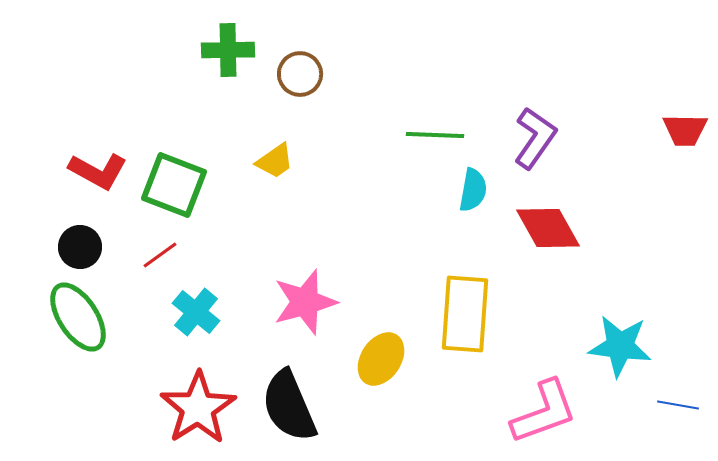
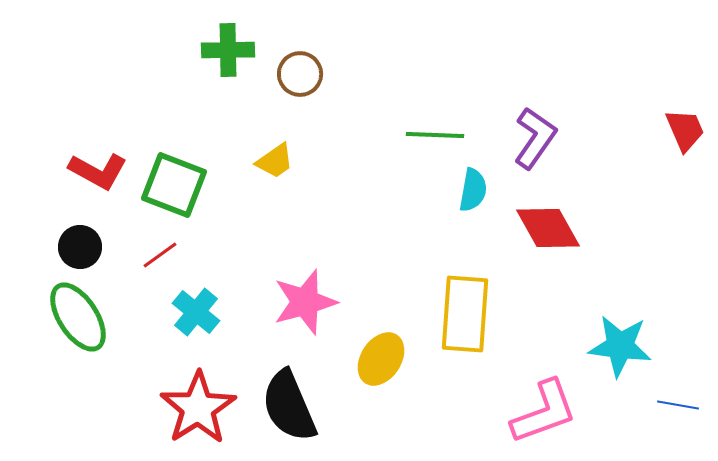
red trapezoid: rotated 114 degrees counterclockwise
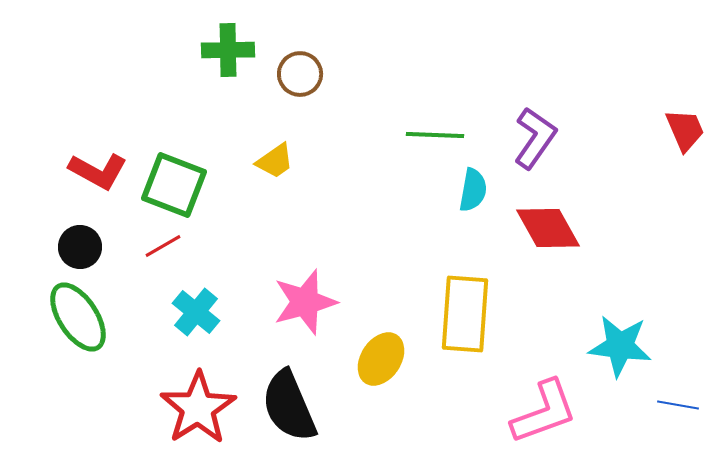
red line: moved 3 px right, 9 px up; rotated 6 degrees clockwise
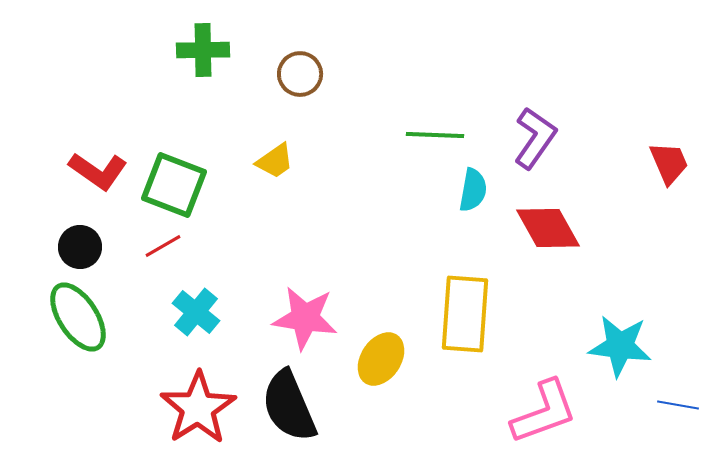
green cross: moved 25 px left
red trapezoid: moved 16 px left, 33 px down
red L-shape: rotated 6 degrees clockwise
pink star: moved 16 px down; rotated 24 degrees clockwise
